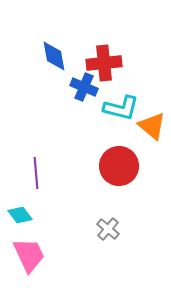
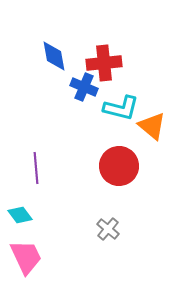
purple line: moved 5 px up
pink trapezoid: moved 3 px left, 2 px down
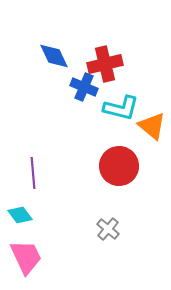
blue diamond: rotated 16 degrees counterclockwise
red cross: moved 1 px right, 1 px down; rotated 8 degrees counterclockwise
purple line: moved 3 px left, 5 px down
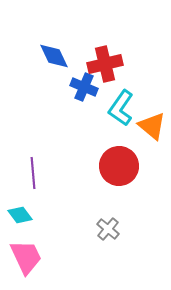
cyan L-shape: rotated 111 degrees clockwise
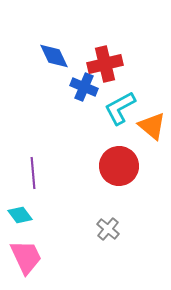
cyan L-shape: moved 1 px left; rotated 27 degrees clockwise
